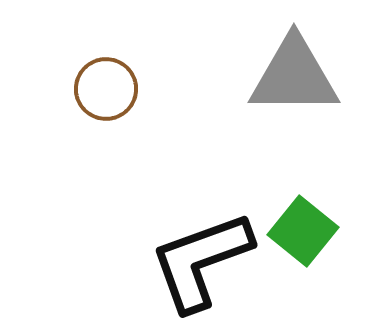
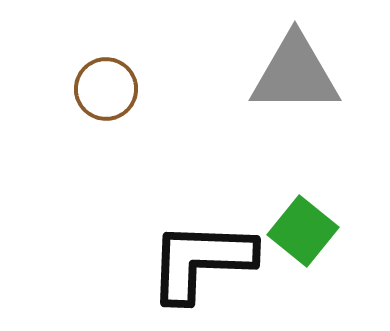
gray triangle: moved 1 px right, 2 px up
black L-shape: rotated 22 degrees clockwise
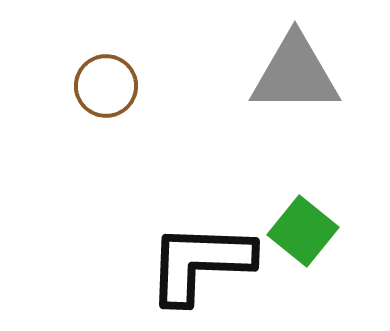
brown circle: moved 3 px up
black L-shape: moved 1 px left, 2 px down
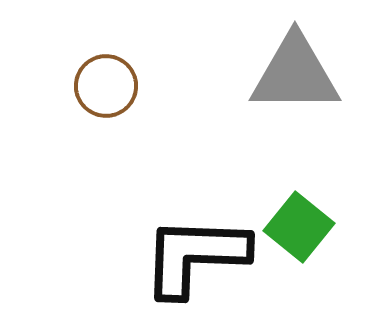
green square: moved 4 px left, 4 px up
black L-shape: moved 5 px left, 7 px up
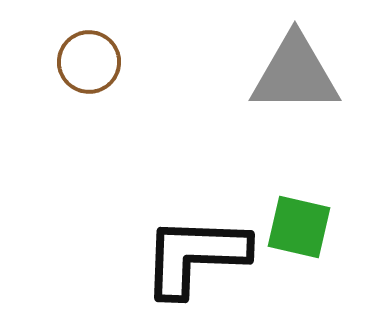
brown circle: moved 17 px left, 24 px up
green square: rotated 26 degrees counterclockwise
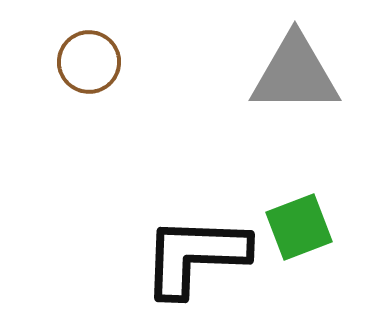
green square: rotated 34 degrees counterclockwise
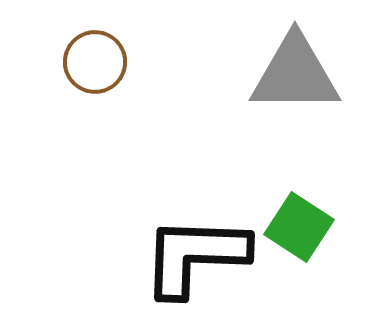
brown circle: moved 6 px right
green square: rotated 36 degrees counterclockwise
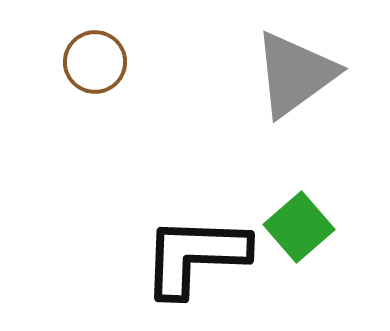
gray triangle: rotated 36 degrees counterclockwise
green square: rotated 16 degrees clockwise
